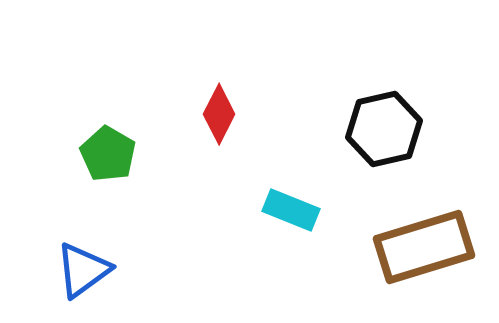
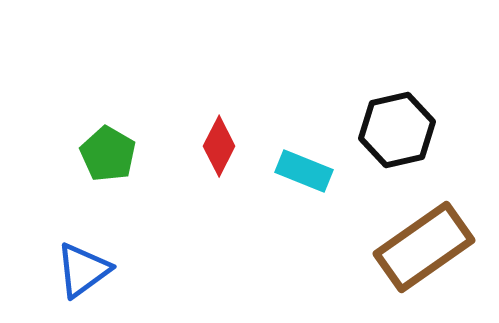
red diamond: moved 32 px down
black hexagon: moved 13 px right, 1 px down
cyan rectangle: moved 13 px right, 39 px up
brown rectangle: rotated 18 degrees counterclockwise
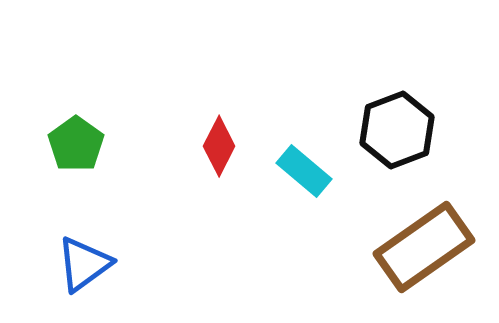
black hexagon: rotated 8 degrees counterclockwise
green pentagon: moved 32 px left, 10 px up; rotated 6 degrees clockwise
cyan rectangle: rotated 18 degrees clockwise
blue triangle: moved 1 px right, 6 px up
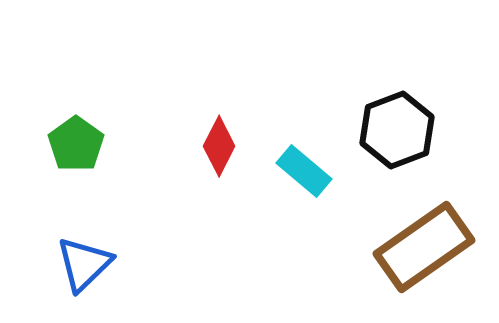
blue triangle: rotated 8 degrees counterclockwise
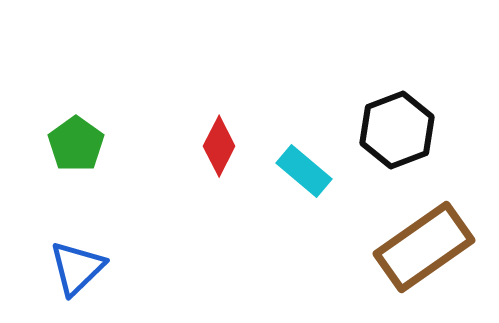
blue triangle: moved 7 px left, 4 px down
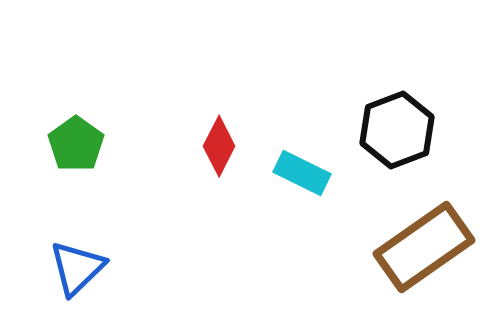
cyan rectangle: moved 2 px left, 2 px down; rotated 14 degrees counterclockwise
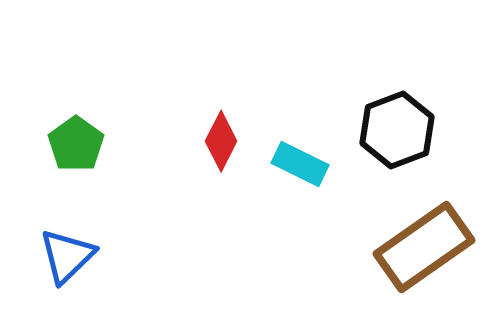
red diamond: moved 2 px right, 5 px up
cyan rectangle: moved 2 px left, 9 px up
blue triangle: moved 10 px left, 12 px up
